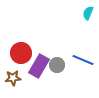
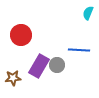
red circle: moved 18 px up
blue line: moved 4 px left, 10 px up; rotated 20 degrees counterclockwise
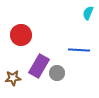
gray circle: moved 8 px down
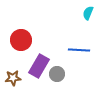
red circle: moved 5 px down
gray circle: moved 1 px down
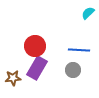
cyan semicircle: rotated 24 degrees clockwise
red circle: moved 14 px right, 6 px down
purple rectangle: moved 2 px left, 2 px down
gray circle: moved 16 px right, 4 px up
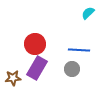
red circle: moved 2 px up
gray circle: moved 1 px left, 1 px up
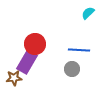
purple rectangle: moved 10 px left, 6 px up
brown star: moved 1 px right
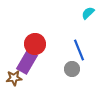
blue line: rotated 65 degrees clockwise
